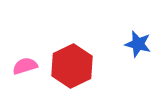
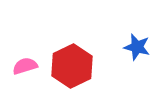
blue star: moved 1 px left, 3 px down
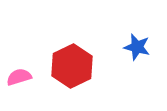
pink semicircle: moved 6 px left, 11 px down
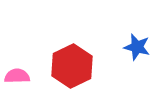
pink semicircle: moved 2 px left, 1 px up; rotated 15 degrees clockwise
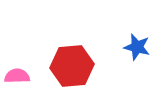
red hexagon: rotated 21 degrees clockwise
